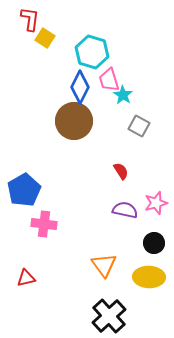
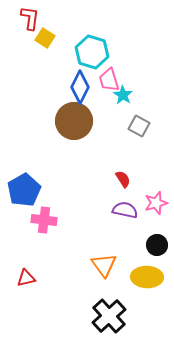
red L-shape: moved 1 px up
red semicircle: moved 2 px right, 8 px down
pink cross: moved 4 px up
black circle: moved 3 px right, 2 px down
yellow ellipse: moved 2 px left
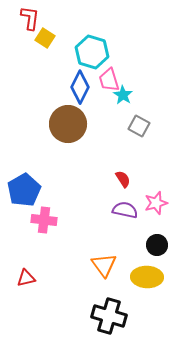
brown circle: moved 6 px left, 3 px down
black cross: rotated 32 degrees counterclockwise
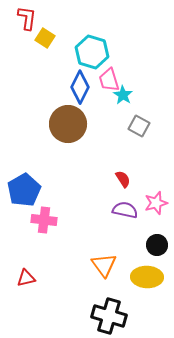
red L-shape: moved 3 px left
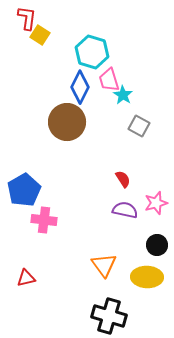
yellow square: moved 5 px left, 3 px up
brown circle: moved 1 px left, 2 px up
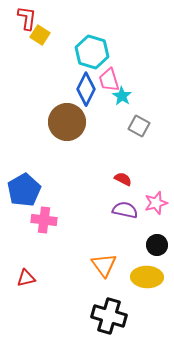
blue diamond: moved 6 px right, 2 px down
cyan star: moved 1 px left, 1 px down
red semicircle: rotated 30 degrees counterclockwise
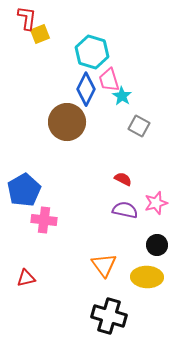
yellow square: moved 1 px up; rotated 36 degrees clockwise
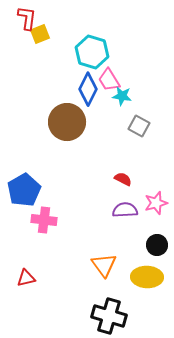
pink trapezoid: rotated 15 degrees counterclockwise
blue diamond: moved 2 px right
cyan star: rotated 24 degrees counterclockwise
purple semicircle: rotated 15 degrees counterclockwise
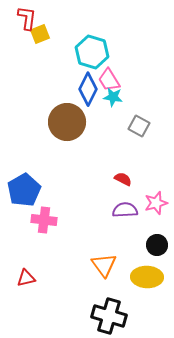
cyan star: moved 9 px left, 1 px down
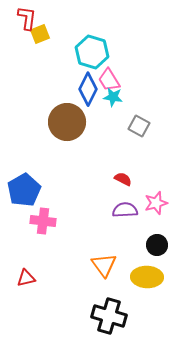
pink cross: moved 1 px left, 1 px down
